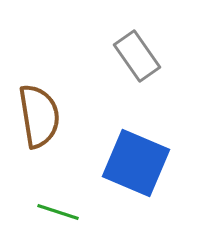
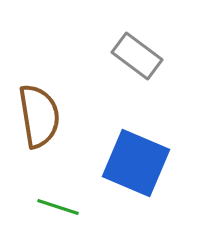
gray rectangle: rotated 18 degrees counterclockwise
green line: moved 5 px up
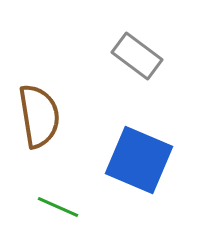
blue square: moved 3 px right, 3 px up
green line: rotated 6 degrees clockwise
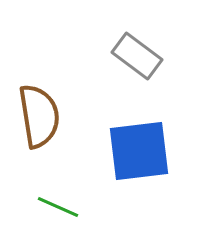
blue square: moved 9 px up; rotated 30 degrees counterclockwise
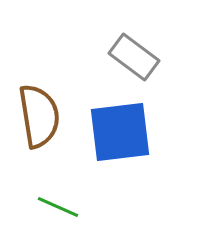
gray rectangle: moved 3 px left, 1 px down
blue square: moved 19 px left, 19 px up
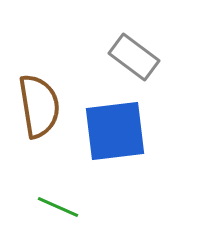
brown semicircle: moved 10 px up
blue square: moved 5 px left, 1 px up
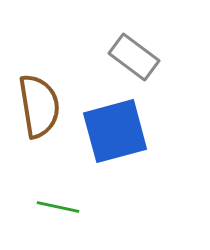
blue square: rotated 8 degrees counterclockwise
green line: rotated 12 degrees counterclockwise
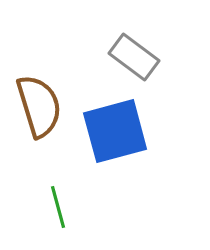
brown semicircle: rotated 8 degrees counterclockwise
green line: rotated 63 degrees clockwise
